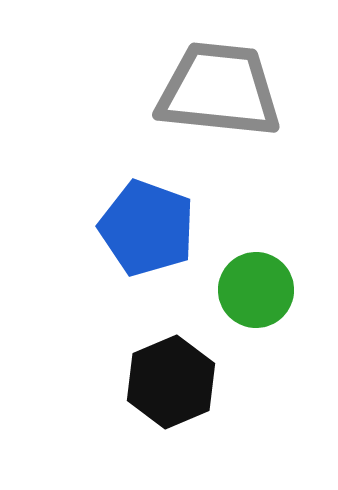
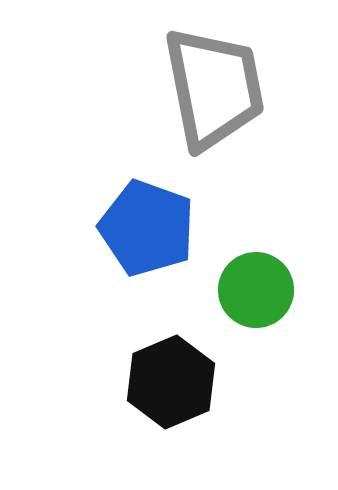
gray trapezoid: moved 5 px left, 2 px up; rotated 73 degrees clockwise
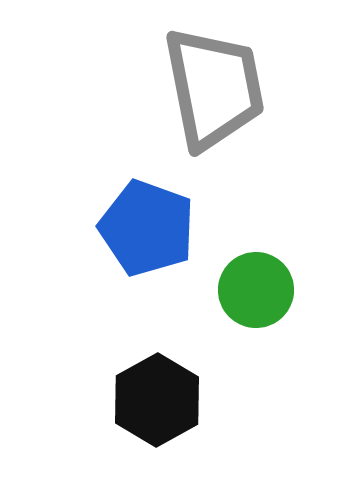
black hexagon: moved 14 px left, 18 px down; rotated 6 degrees counterclockwise
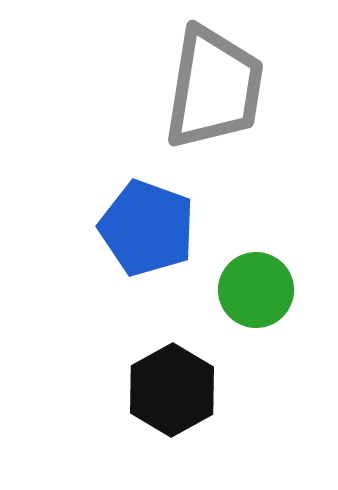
gray trapezoid: rotated 20 degrees clockwise
black hexagon: moved 15 px right, 10 px up
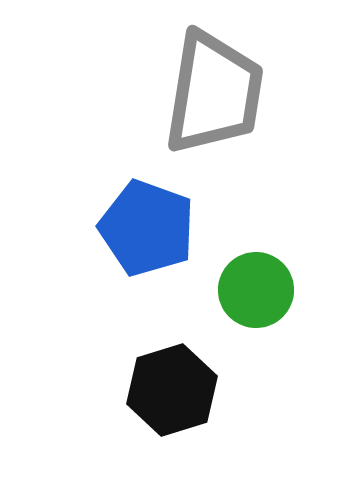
gray trapezoid: moved 5 px down
black hexagon: rotated 12 degrees clockwise
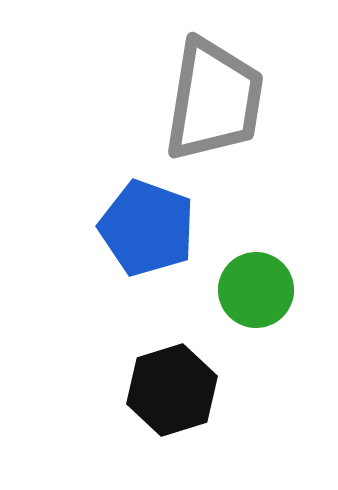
gray trapezoid: moved 7 px down
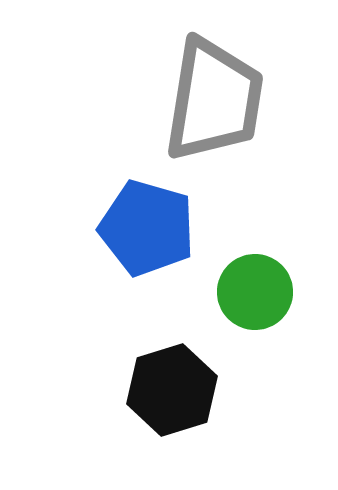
blue pentagon: rotated 4 degrees counterclockwise
green circle: moved 1 px left, 2 px down
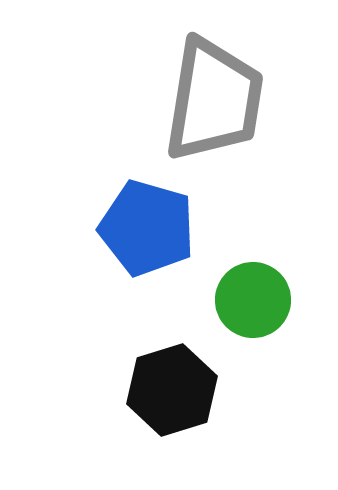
green circle: moved 2 px left, 8 px down
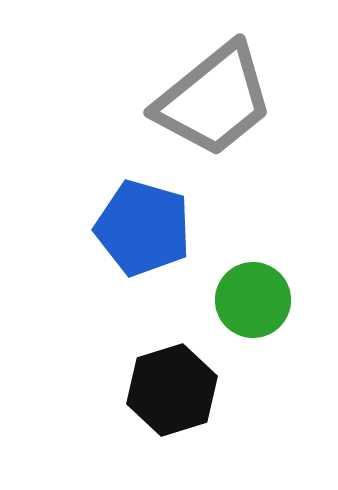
gray trapezoid: rotated 42 degrees clockwise
blue pentagon: moved 4 px left
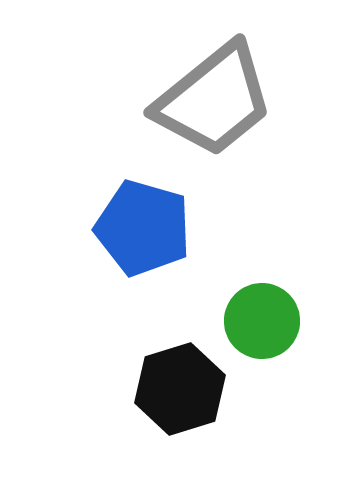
green circle: moved 9 px right, 21 px down
black hexagon: moved 8 px right, 1 px up
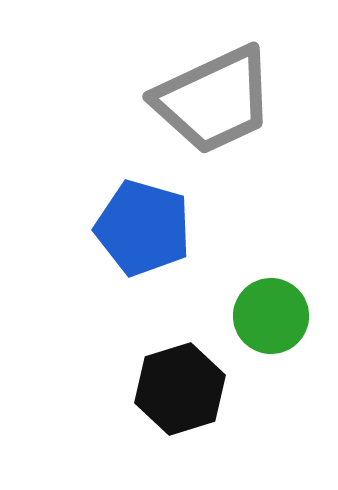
gray trapezoid: rotated 14 degrees clockwise
green circle: moved 9 px right, 5 px up
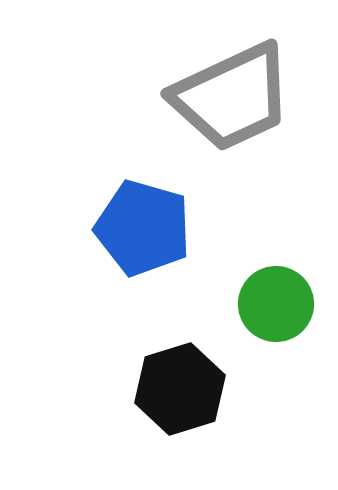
gray trapezoid: moved 18 px right, 3 px up
green circle: moved 5 px right, 12 px up
